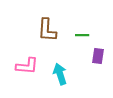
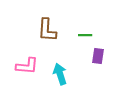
green line: moved 3 px right
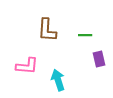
purple rectangle: moved 1 px right, 3 px down; rotated 21 degrees counterclockwise
cyan arrow: moved 2 px left, 6 px down
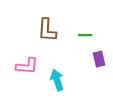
cyan arrow: moved 1 px left
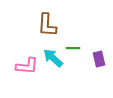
brown L-shape: moved 5 px up
green line: moved 12 px left, 13 px down
cyan arrow: moved 4 px left, 22 px up; rotated 30 degrees counterclockwise
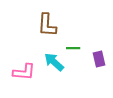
cyan arrow: moved 1 px right, 4 px down
pink L-shape: moved 3 px left, 6 px down
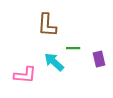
pink L-shape: moved 1 px right, 3 px down
